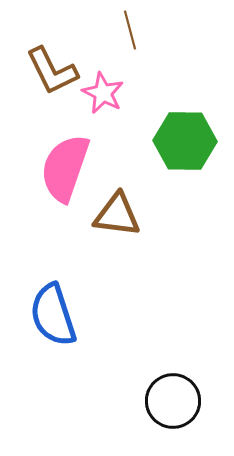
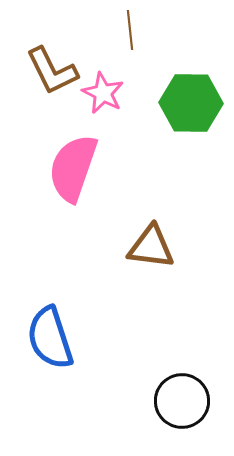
brown line: rotated 9 degrees clockwise
green hexagon: moved 6 px right, 38 px up
pink semicircle: moved 8 px right
brown triangle: moved 34 px right, 32 px down
blue semicircle: moved 3 px left, 23 px down
black circle: moved 9 px right
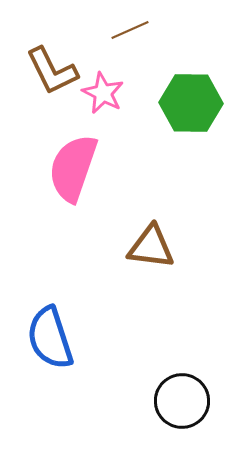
brown line: rotated 72 degrees clockwise
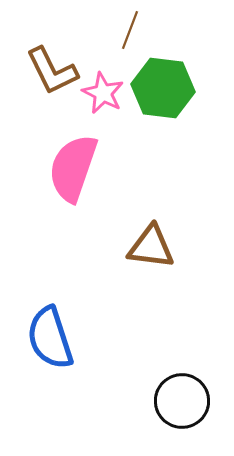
brown line: rotated 45 degrees counterclockwise
green hexagon: moved 28 px left, 15 px up; rotated 6 degrees clockwise
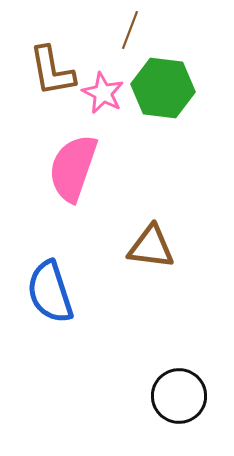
brown L-shape: rotated 16 degrees clockwise
blue semicircle: moved 46 px up
black circle: moved 3 px left, 5 px up
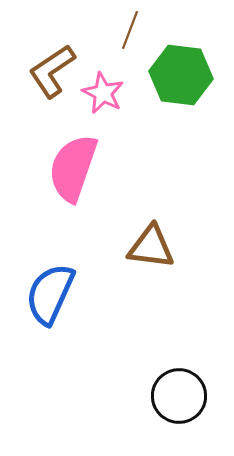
brown L-shape: rotated 66 degrees clockwise
green hexagon: moved 18 px right, 13 px up
blue semicircle: moved 2 px down; rotated 42 degrees clockwise
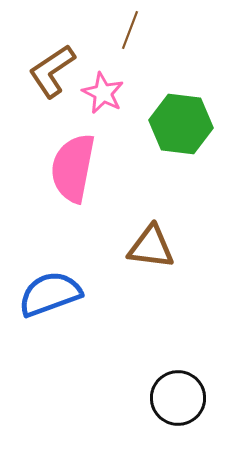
green hexagon: moved 49 px down
pink semicircle: rotated 8 degrees counterclockwise
blue semicircle: rotated 46 degrees clockwise
black circle: moved 1 px left, 2 px down
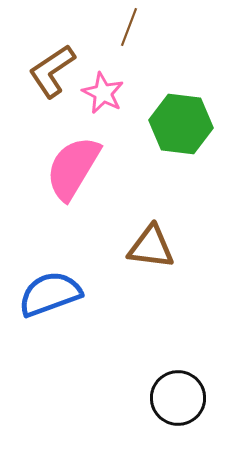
brown line: moved 1 px left, 3 px up
pink semicircle: rotated 20 degrees clockwise
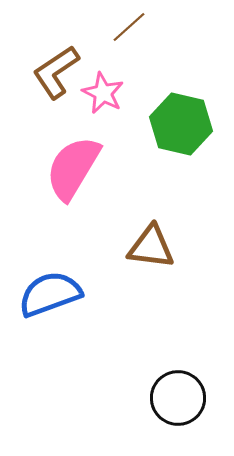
brown line: rotated 27 degrees clockwise
brown L-shape: moved 4 px right, 1 px down
green hexagon: rotated 6 degrees clockwise
